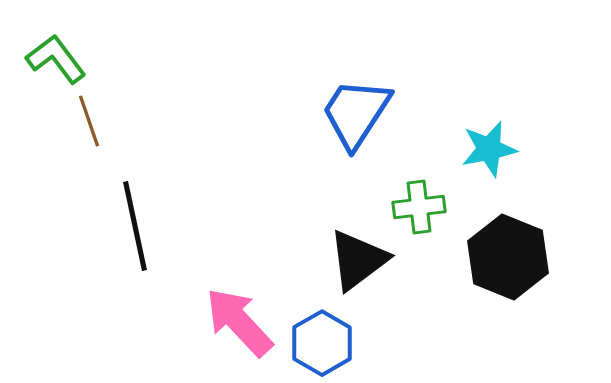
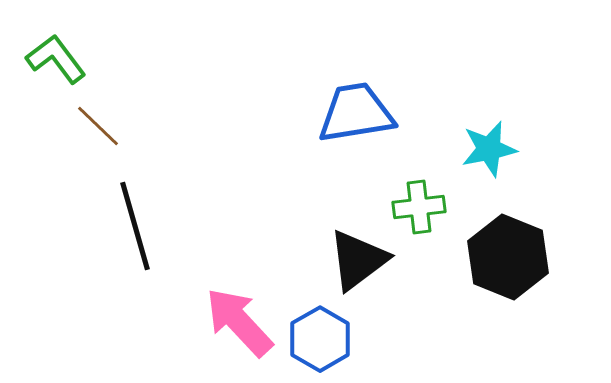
blue trapezoid: rotated 48 degrees clockwise
brown line: moved 9 px right, 5 px down; rotated 27 degrees counterclockwise
black line: rotated 4 degrees counterclockwise
blue hexagon: moved 2 px left, 4 px up
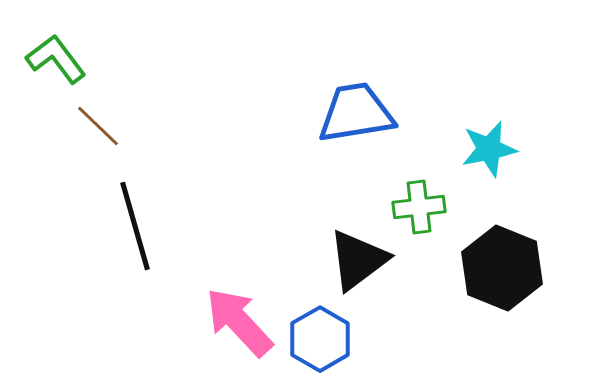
black hexagon: moved 6 px left, 11 px down
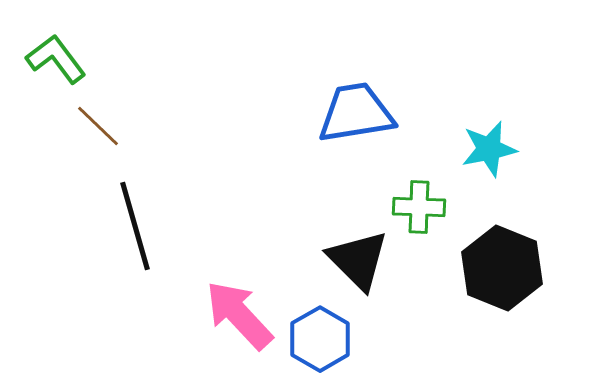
green cross: rotated 9 degrees clockwise
black triangle: rotated 38 degrees counterclockwise
pink arrow: moved 7 px up
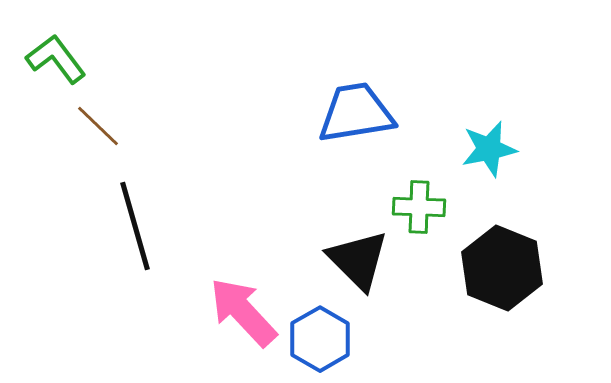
pink arrow: moved 4 px right, 3 px up
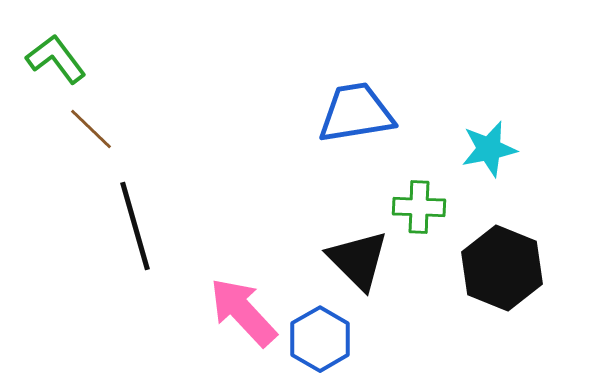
brown line: moved 7 px left, 3 px down
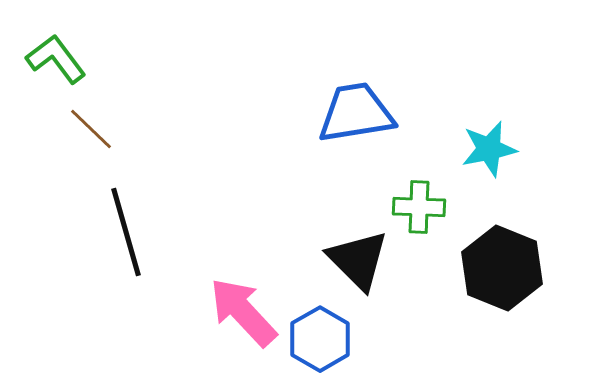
black line: moved 9 px left, 6 px down
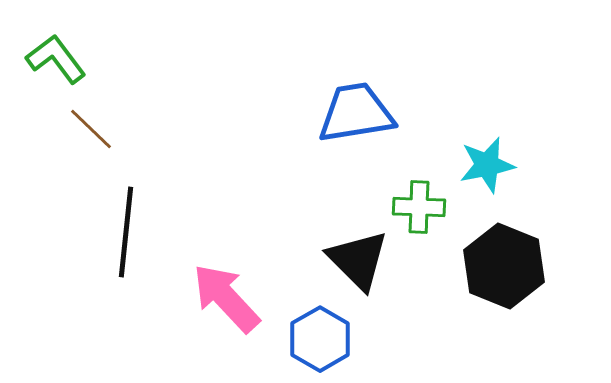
cyan star: moved 2 px left, 16 px down
black line: rotated 22 degrees clockwise
black hexagon: moved 2 px right, 2 px up
pink arrow: moved 17 px left, 14 px up
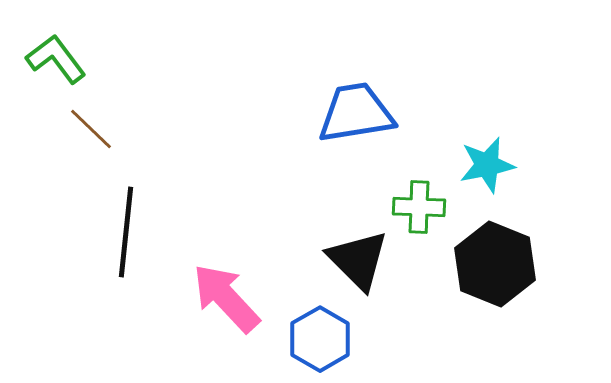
black hexagon: moved 9 px left, 2 px up
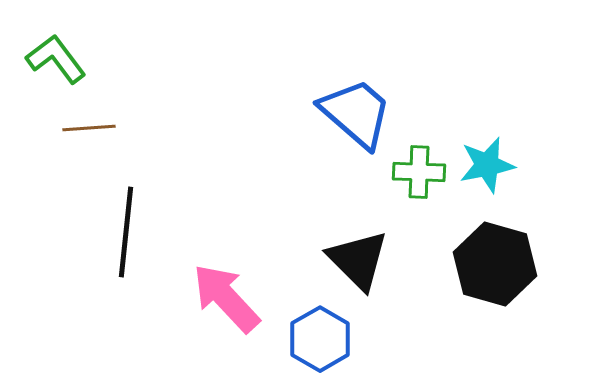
blue trapezoid: rotated 50 degrees clockwise
brown line: moved 2 px left, 1 px up; rotated 48 degrees counterclockwise
green cross: moved 35 px up
black hexagon: rotated 6 degrees counterclockwise
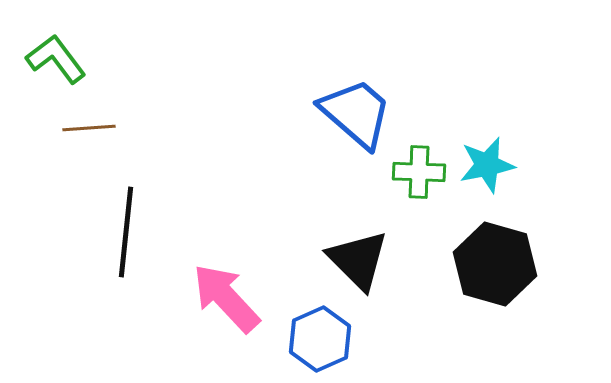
blue hexagon: rotated 6 degrees clockwise
